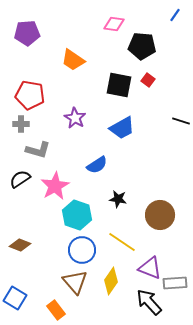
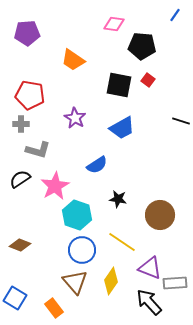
orange rectangle: moved 2 px left, 2 px up
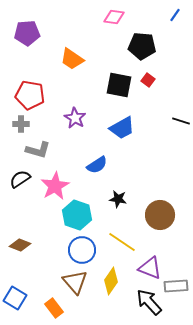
pink diamond: moved 7 px up
orange trapezoid: moved 1 px left, 1 px up
gray rectangle: moved 1 px right, 3 px down
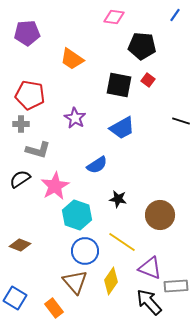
blue circle: moved 3 px right, 1 px down
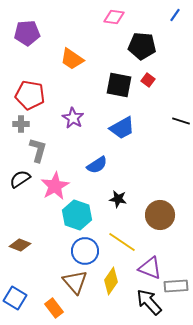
purple star: moved 2 px left
gray L-shape: rotated 90 degrees counterclockwise
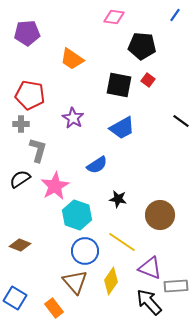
black line: rotated 18 degrees clockwise
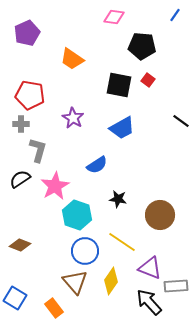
purple pentagon: rotated 20 degrees counterclockwise
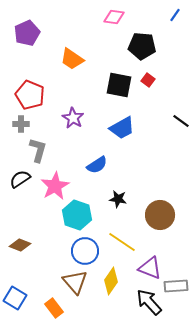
red pentagon: rotated 12 degrees clockwise
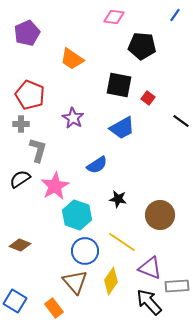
red square: moved 18 px down
gray rectangle: moved 1 px right
blue square: moved 3 px down
